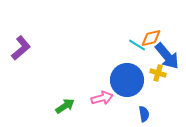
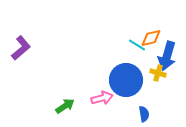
blue arrow: rotated 56 degrees clockwise
blue circle: moved 1 px left
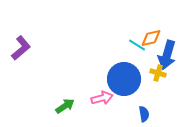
blue arrow: moved 1 px up
blue circle: moved 2 px left, 1 px up
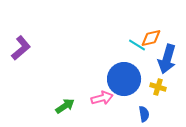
blue arrow: moved 4 px down
yellow cross: moved 14 px down
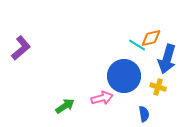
blue circle: moved 3 px up
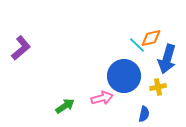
cyan line: rotated 12 degrees clockwise
yellow cross: rotated 28 degrees counterclockwise
blue semicircle: rotated 21 degrees clockwise
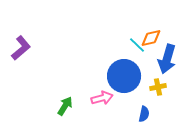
green arrow: rotated 24 degrees counterclockwise
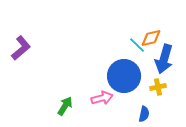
blue arrow: moved 3 px left
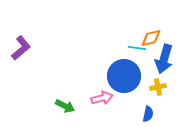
cyan line: moved 3 px down; rotated 36 degrees counterclockwise
green arrow: rotated 84 degrees clockwise
blue semicircle: moved 4 px right
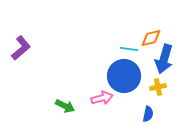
cyan line: moved 8 px left, 1 px down
